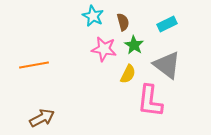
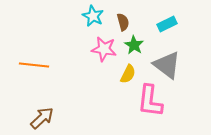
orange line: rotated 16 degrees clockwise
brown arrow: rotated 15 degrees counterclockwise
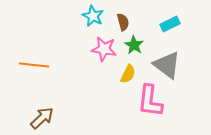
cyan rectangle: moved 3 px right
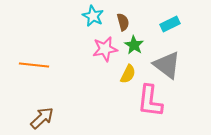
pink star: moved 1 px right; rotated 20 degrees counterclockwise
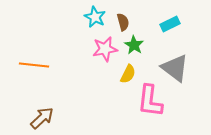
cyan star: moved 2 px right, 1 px down
gray triangle: moved 8 px right, 3 px down
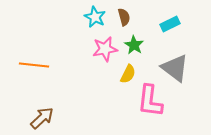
brown semicircle: moved 1 px right, 5 px up
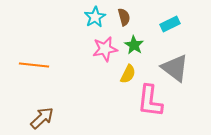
cyan star: rotated 15 degrees clockwise
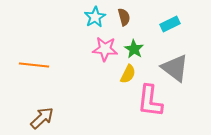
green star: moved 4 px down
pink star: rotated 15 degrees clockwise
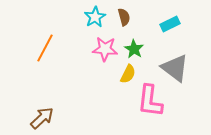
orange line: moved 11 px right, 17 px up; rotated 68 degrees counterclockwise
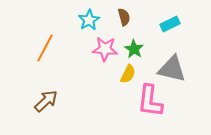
cyan star: moved 6 px left, 3 px down
gray triangle: moved 3 px left, 1 px down; rotated 24 degrees counterclockwise
brown arrow: moved 4 px right, 17 px up
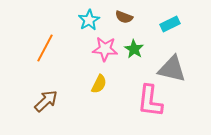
brown semicircle: rotated 126 degrees clockwise
yellow semicircle: moved 29 px left, 10 px down
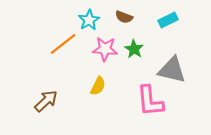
cyan rectangle: moved 2 px left, 4 px up
orange line: moved 18 px right, 4 px up; rotated 24 degrees clockwise
gray triangle: moved 1 px down
yellow semicircle: moved 1 px left, 2 px down
pink L-shape: rotated 12 degrees counterclockwise
